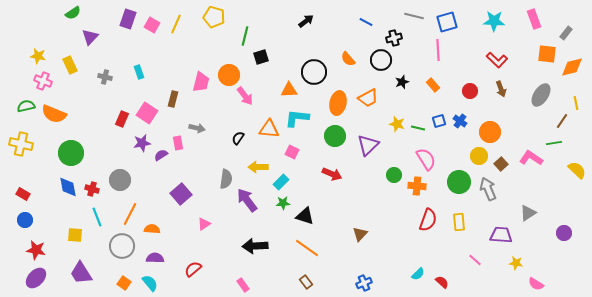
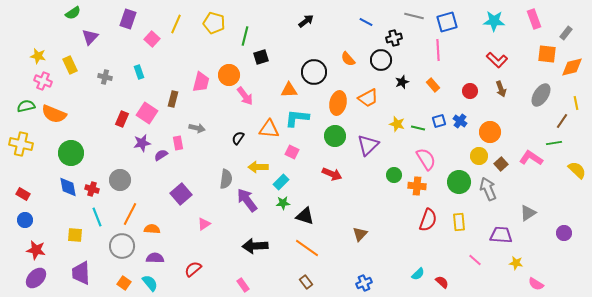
yellow pentagon at (214, 17): moved 6 px down
pink square at (152, 25): moved 14 px down; rotated 14 degrees clockwise
purple trapezoid at (81, 273): rotated 30 degrees clockwise
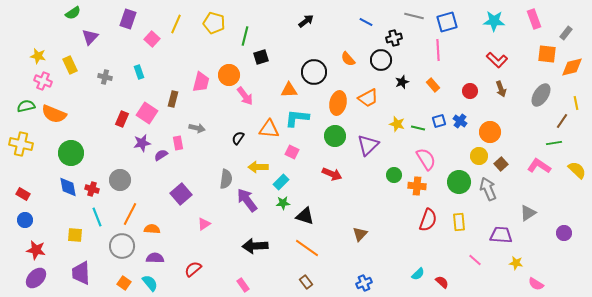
pink L-shape at (531, 158): moved 8 px right, 8 px down
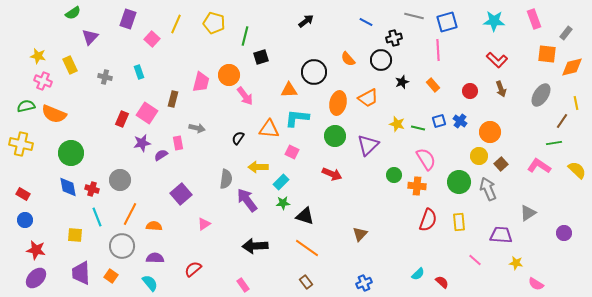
orange semicircle at (152, 229): moved 2 px right, 3 px up
orange square at (124, 283): moved 13 px left, 7 px up
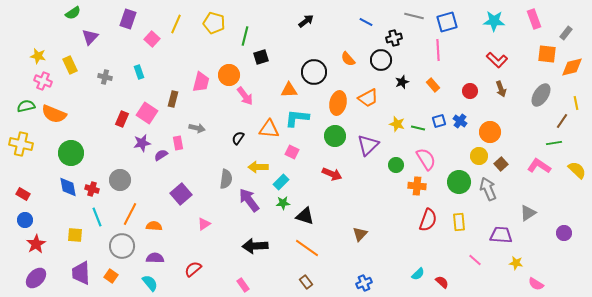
green circle at (394, 175): moved 2 px right, 10 px up
purple arrow at (247, 200): moved 2 px right
red star at (36, 250): moved 6 px up; rotated 30 degrees clockwise
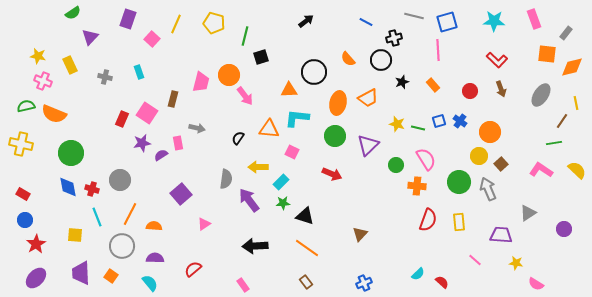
pink L-shape at (539, 166): moved 2 px right, 4 px down
purple circle at (564, 233): moved 4 px up
